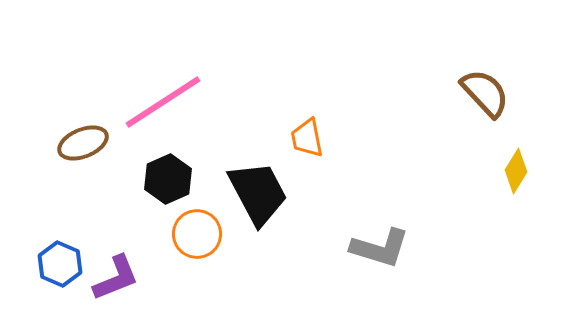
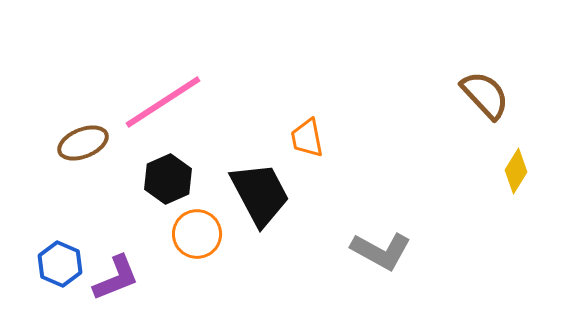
brown semicircle: moved 2 px down
black trapezoid: moved 2 px right, 1 px down
gray L-shape: moved 1 px right, 3 px down; rotated 12 degrees clockwise
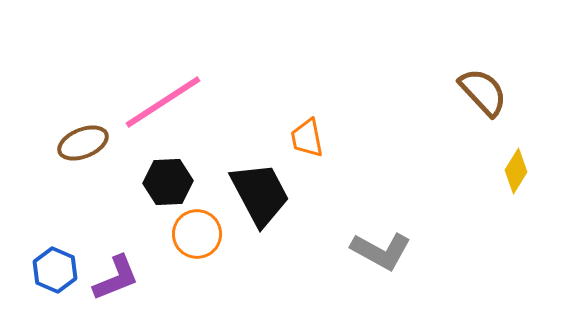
brown semicircle: moved 2 px left, 3 px up
black hexagon: moved 3 px down; rotated 21 degrees clockwise
blue hexagon: moved 5 px left, 6 px down
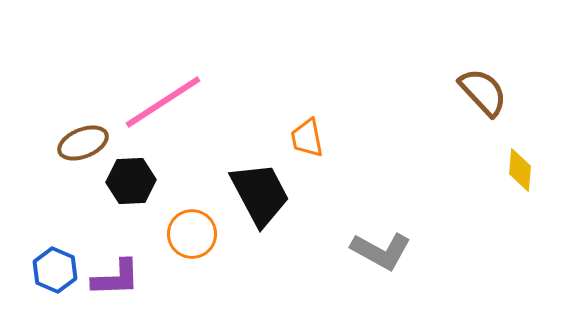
yellow diamond: moved 4 px right, 1 px up; rotated 27 degrees counterclockwise
black hexagon: moved 37 px left, 1 px up
orange circle: moved 5 px left
purple L-shape: rotated 20 degrees clockwise
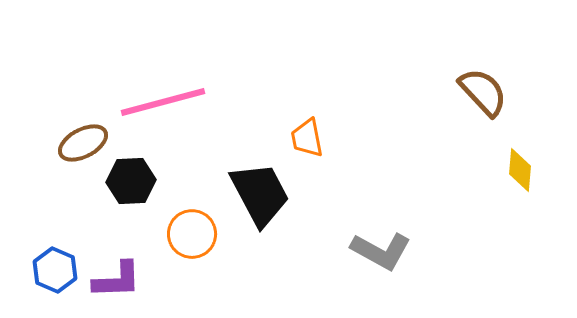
pink line: rotated 18 degrees clockwise
brown ellipse: rotated 6 degrees counterclockwise
purple L-shape: moved 1 px right, 2 px down
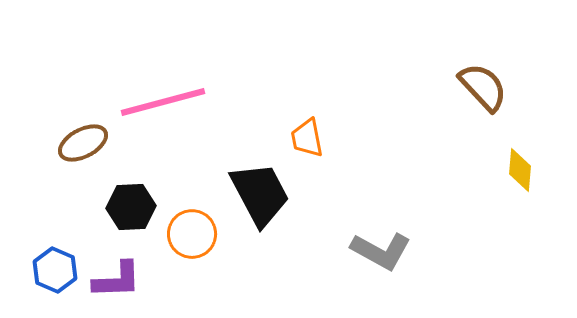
brown semicircle: moved 5 px up
black hexagon: moved 26 px down
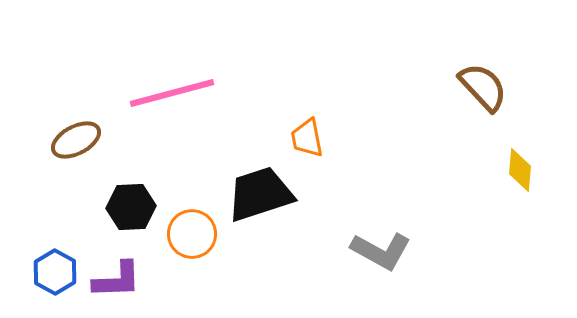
pink line: moved 9 px right, 9 px up
brown ellipse: moved 7 px left, 3 px up
black trapezoid: rotated 80 degrees counterclockwise
blue hexagon: moved 2 px down; rotated 6 degrees clockwise
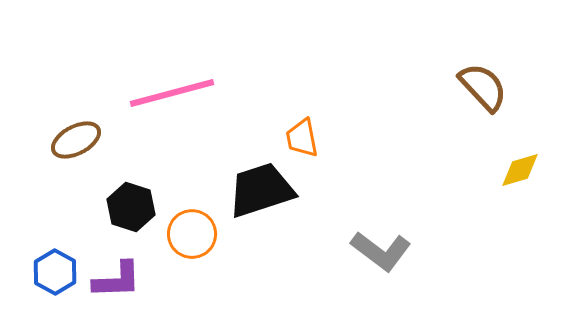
orange trapezoid: moved 5 px left
yellow diamond: rotated 69 degrees clockwise
black trapezoid: moved 1 px right, 4 px up
black hexagon: rotated 21 degrees clockwise
gray L-shape: rotated 8 degrees clockwise
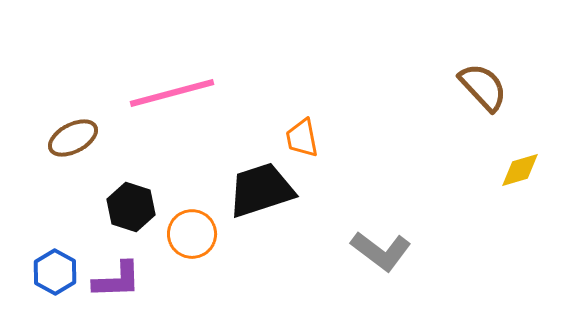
brown ellipse: moved 3 px left, 2 px up
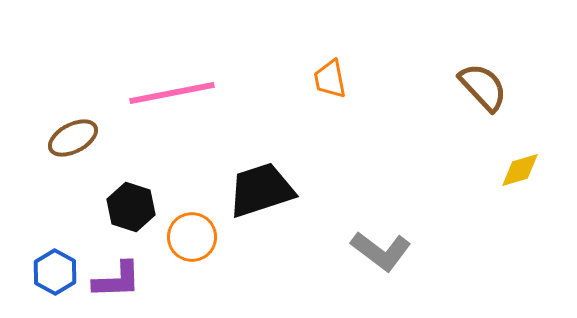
pink line: rotated 4 degrees clockwise
orange trapezoid: moved 28 px right, 59 px up
orange circle: moved 3 px down
